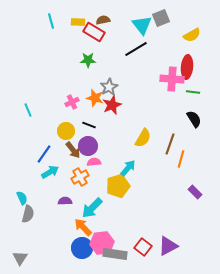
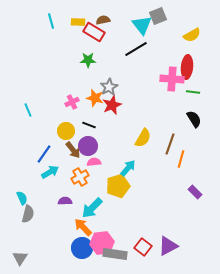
gray square at (161, 18): moved 3 px left, 2 px up
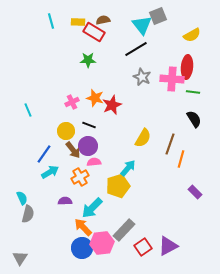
gray star at (109, 87): moved 33 px right, 10 px up; rotated 18 degrees counterclockwise
red square at (143, 247): rotated 18 degrees clockwise
gray rectangle at (115, 254): moved 9 px right, 24 px up; rotated 55 degrees counterclockwise
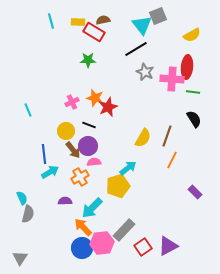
gray star at (142, 77): moved 3 px right, 5 px up
red star at (112, 105): moved 4 px left, 2 px down
brown line at (170, 144): moved 3 px left, 8 px up
blue line at (44, 154): rotated 42 degrees counterclockwise
orange line at (181, 159): moved 9 px left, 1 px down; rotated 12 degrees clockwise
cyan arrow at (128, 168): rotated 12 degrees clockwise
